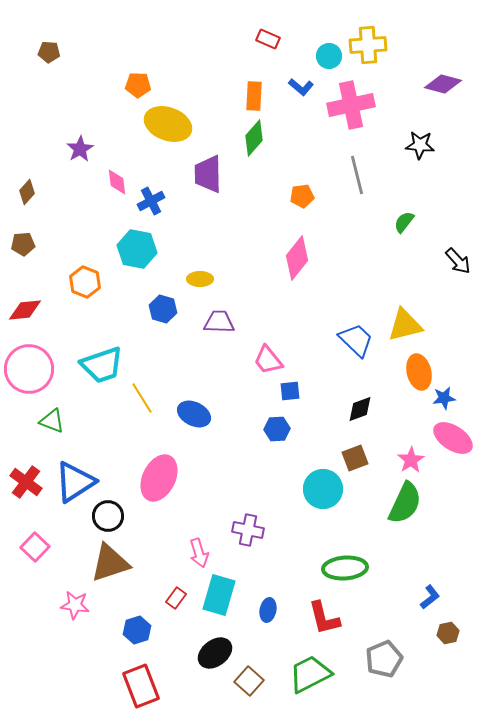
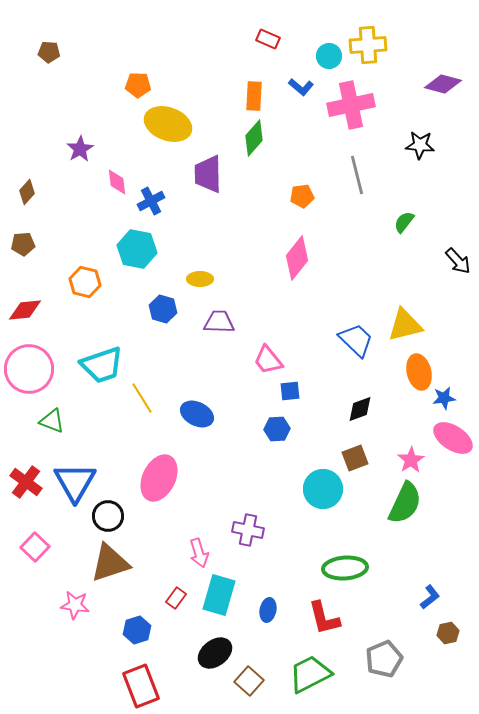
orange hexagon at (85, 282): rotated 8 degrees counterclockwise
blue ellipse at (194, 414): moved 3 px right
blue triangle at (75, 482): rotated 27 degrees counterclockwise
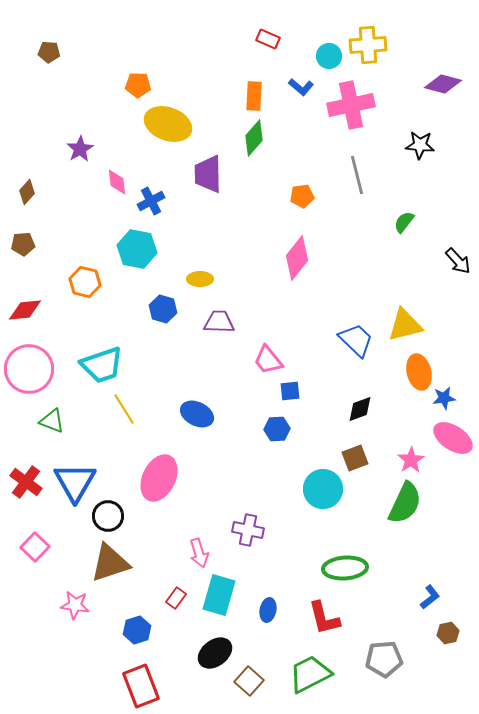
yellow line at (142, 398): moved 18 px left, 11 px down
gray pentagon at (384, 659): rotated 18 degrees clockwise
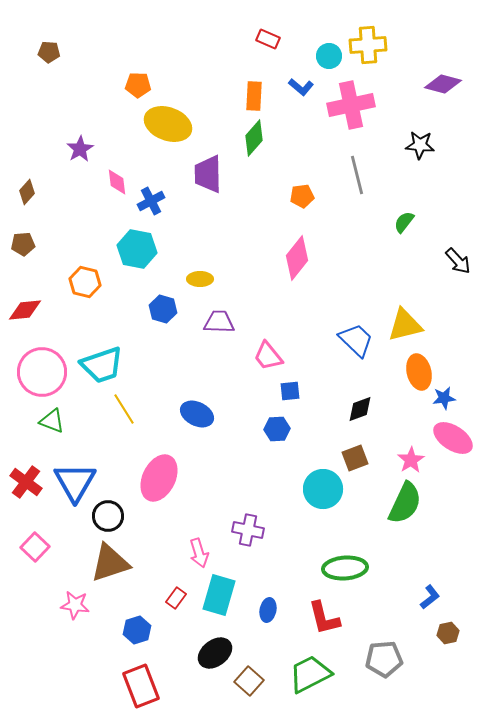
pink trapezoid at (268, 360): moved 4 px up
pink circle at (29, 369): moved 13 px right, 3 px down
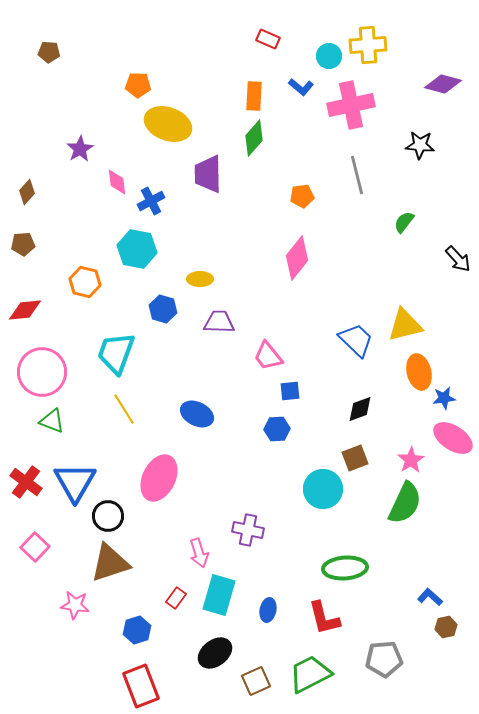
black arrow at (458, 261): moved 2 px up
cyan trapezoid at (102, 365): moved 14 px right, 12 px up; rotated 129 degrees clockwise
blue L-shape at (430, 597): rotated 100 degrees counterclockwise
brown hexagon at (448, 633): moved 2 px left, 6 px up
brown square at (249, 681): moved 7 px right; rotated 24 degrees clockwise
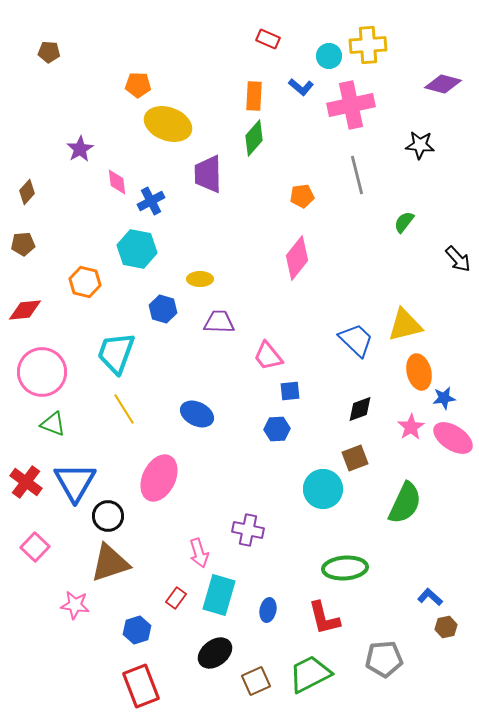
green triangle at (52, 421): moved 1 px right, 3 px down
pink star at (411, 460): moved 33 px up
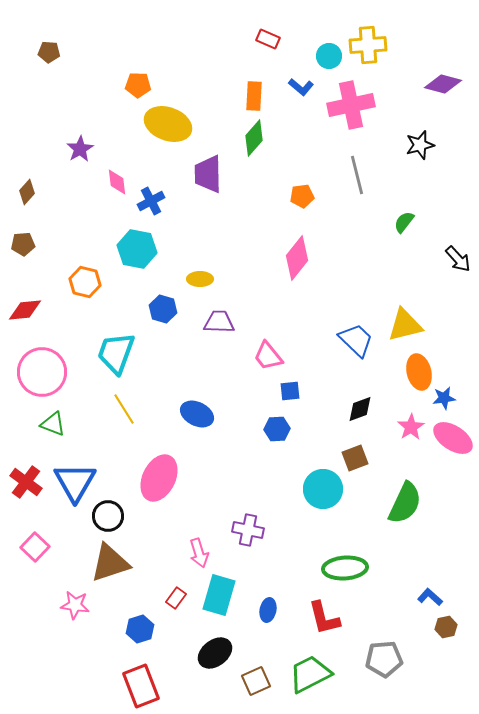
black star at (420, 145): rotated 20 degrees counterclockwise
blue hexagon at (137, 630): moved 3 px right, 1 px up
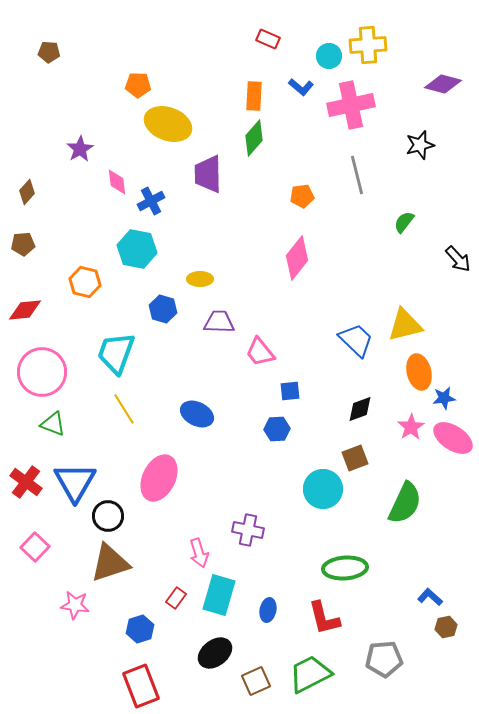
pink trapezoid at (268, 356): moved 8 px left, 4 px up
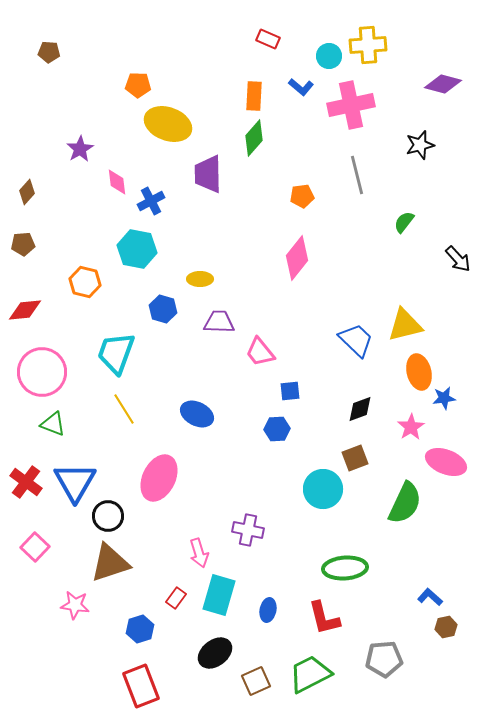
pink ellipse at (453, 438): moved 7 px left, 24 px down; rotated 12 degrees counterclockwise
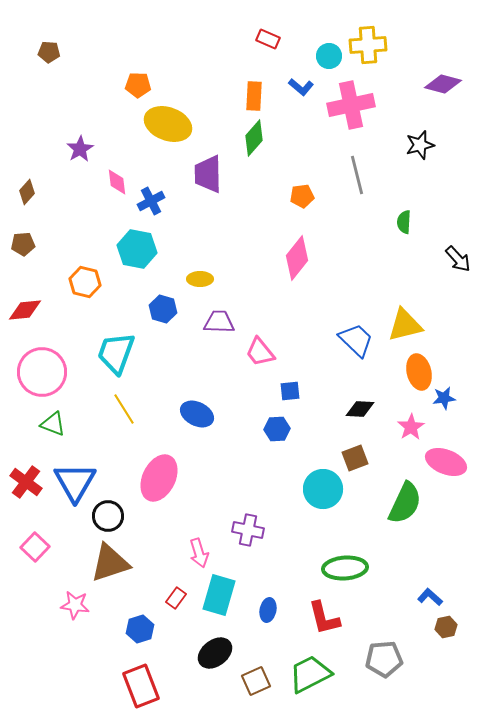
green semicircle at (404, 222): rotated 35 degrees counterclockwise
black diamond at (360, 409): rotated 24 degrees clockwise
